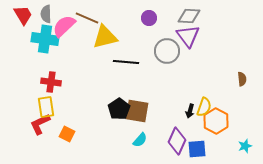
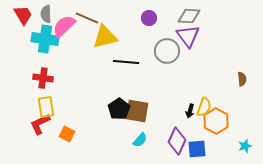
red cross: moved 8 px left, 4 px up
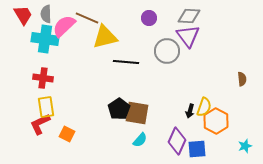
brown square: moved 2 px down
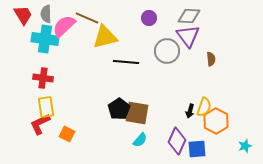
brown semicircle: moved 31 px left, 20 px up
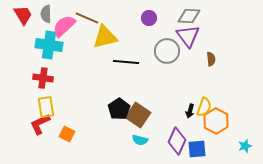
cyan cross: moved 4 px right, 6 px down
brown square: moved 1 px right, 2 px down; rotated 25 degrees clockwise
cyan semicircle: rotated 63 degrees clockwise
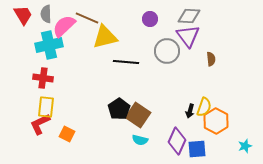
purple circle: moved 1 px right, 1 px down
cyan cross: rotated 20 degrees counterclockwise
yellow rectangle: rotated 15 degrees clockwise
